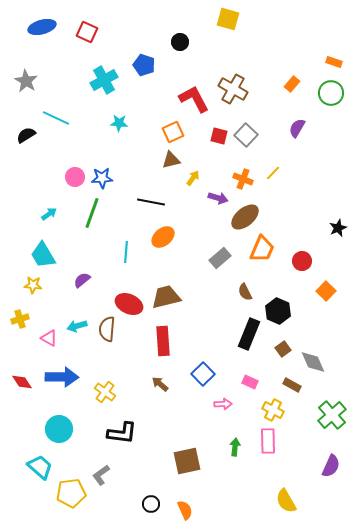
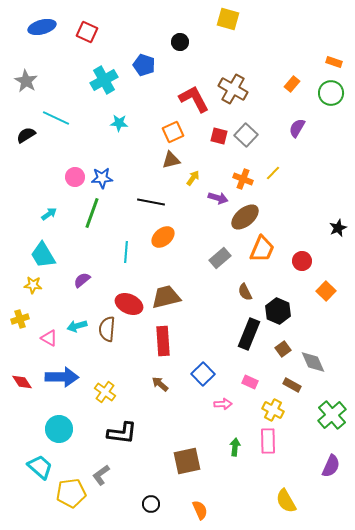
orange semicircle at (185, 510): moved 15 px right
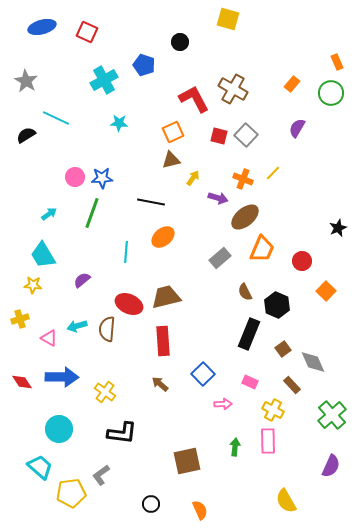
orange rectangle at (334, 62): moved 3 px right; rotated 49 degrees clockwise
black hexagon at (278, 311): moved 1 px left, 6 px up
brown rectangle at (292, 385): rotated 18 degrees clockwise
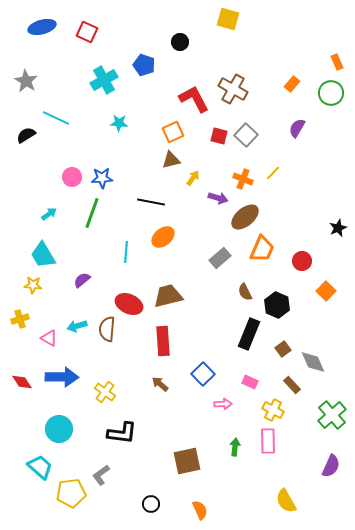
pink circle at (75, 177): moved 3 px left
brown trapezoid at (166, 297): moved 2 px right, 1 px up
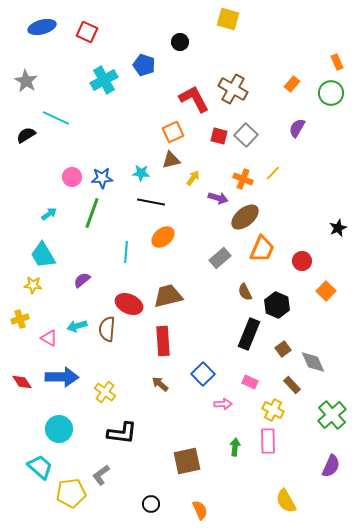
cyan star at (119, 123): moved 22 px right, 50 px down
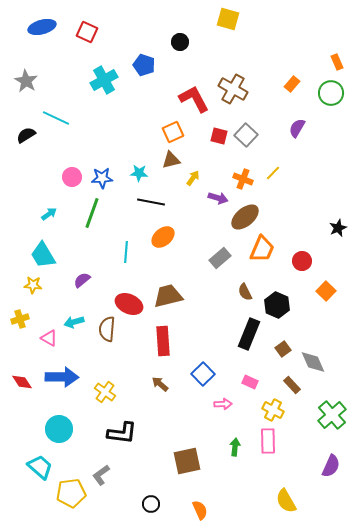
cyan star at (141, 173): moved 2 px left
cyan arrow at (77, 326): moved 3 px left, 4 px up
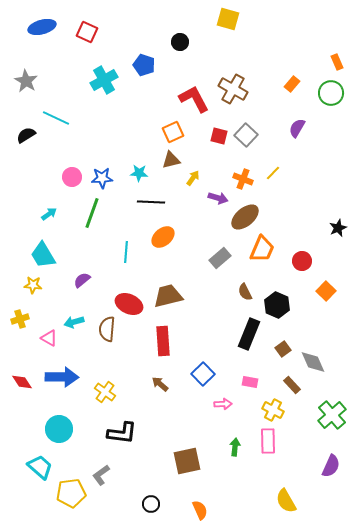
black line at (151, 202): rotated 8 degrees counterclockwise
pink rectangle at (250, 382): rotated 14 degrees counterclockwise
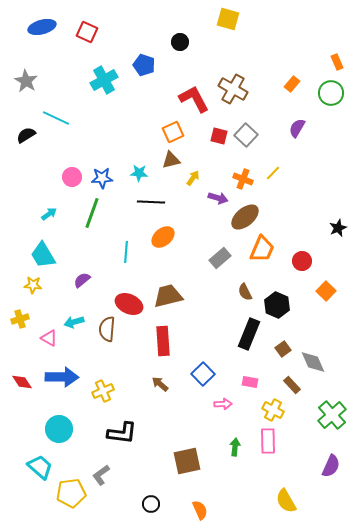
yellow cross at (105, 392): moved 2 px left, 1 px up; rotated 30 degrees clockwise
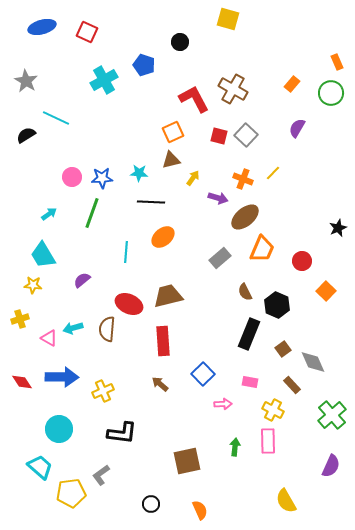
cyan arrow at (74, 322): moved 1 px left, 6 px down
